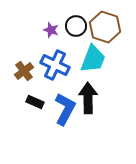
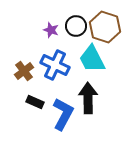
cyan trapezoid: moved 1 px left; rotated 132 degrees clockwise
blue L-shape: moved 2 px left, 5 px down
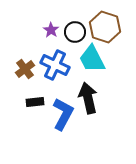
black circle: moved 1 px left, 6 px down
purple star: rotated 14 degrees clockwise
brown cross: moved 1 px right, 2 px up
black arrow: rotated 12 degrees counterclockwise
black rectangle: rotated 30 degrees counterclockwise
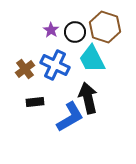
blue L-shape: moved 7 px right, 3 px down; rotated 32 degrees clockwise
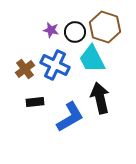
purple star: rotated 21 degrees counterclockwise
black arrow: moved 12 px right
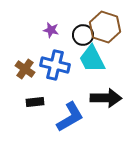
black circle: moved 8 px right, 3 px down
blue cross: rotated 12 degrees counterclockwise
brown cross: rotated 18 degrees counterclockwise
black arrow: moved 6 px right; rotated 104 degrees clockwise
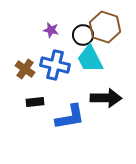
cyan trapezoid: moved 2 px left
blue L-shape: rotated 20 degrees clockwise
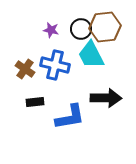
brown hexagon: rotated 24 degrees counterclockwise
black circle: moved 2 px left, 6 px up
cyan trapezoid: moved 1 px right, 4 px up
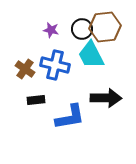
black circle: moved 1 px right
black rectangle: moved 1 px right, 2 px up
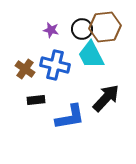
black arrow: rotated 48 degrees counterclockwise
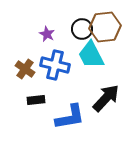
purple star: moved 4 px left, 4 px down; rotated 14 degrees clockwise
